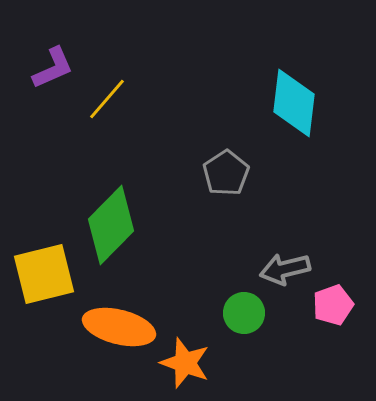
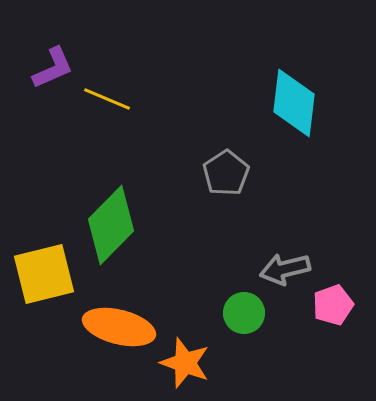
yellow line: rotated 72 degrees clockwise
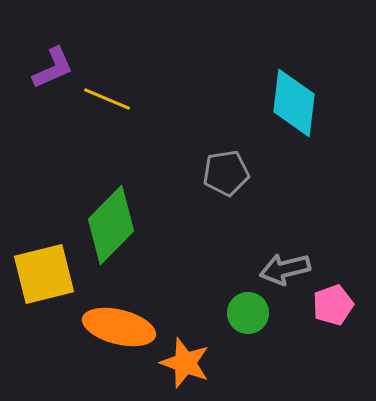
gray pentagon: rotated 24 degrees clockwise
green circle: moved 4 px right
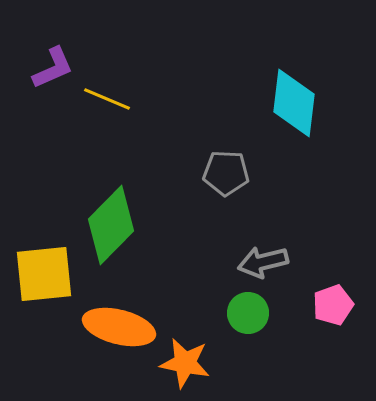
gray pentagon: rotated 12 degrees clockwise
gray arrow: moved 22 px left, 7 px up
yellow square: rotated 8 degrees clockwise
orange star: rotated 9 degrees counterclockwise
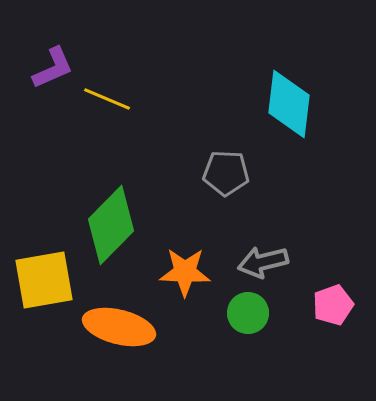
cyan diamond: moved 5 px left, 1 px down
yellow square: moved 6 px down; rotated 4 degrees counterclockwise
orange star: moved 91 px up; rotated 9 degrees counterclockwise
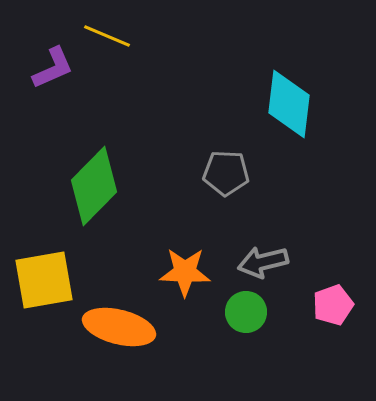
yellow line: moved 63 px up
green diamond: moved 17 px left, 39 px up
green circle: moved 2 px left, 1 px up
